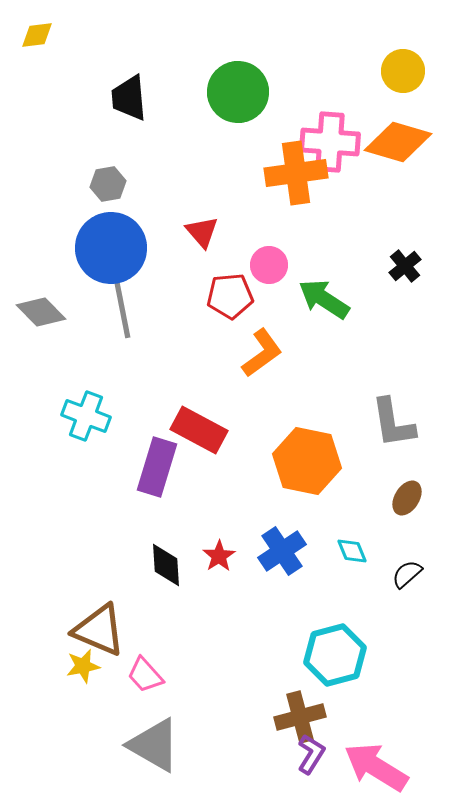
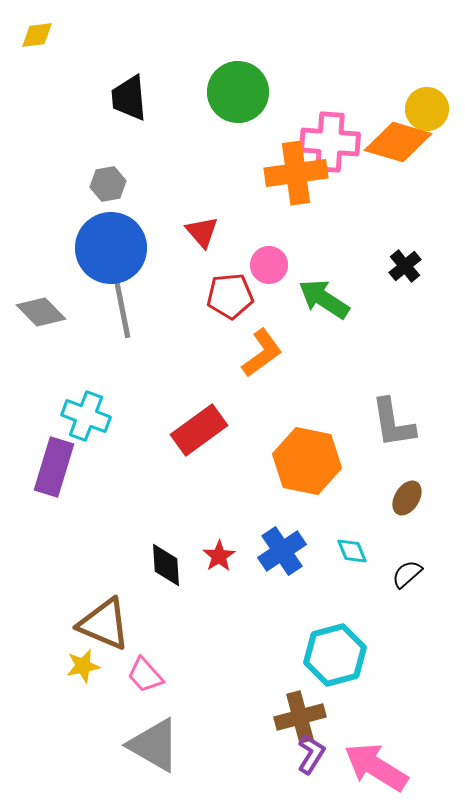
yellow circle: moved 24 px right, 38 px down
red rectangle: rotated 64 degrees counterclockwise
purple rectangle: moved 103 px left
brown triangle: moved 5 px right, 6 px up
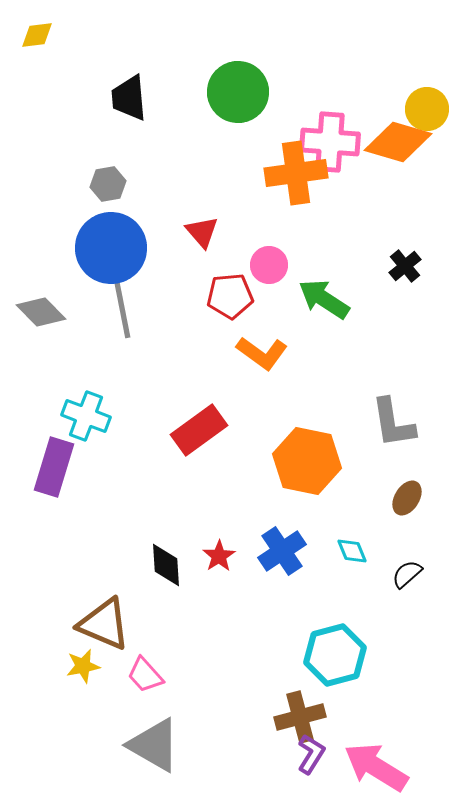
orange L-shape: rotated 72 degrees clockwise
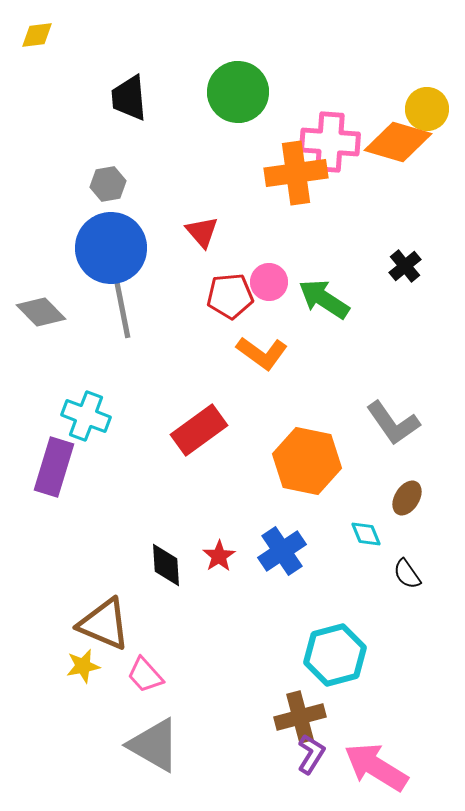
pink circle: moved 17 px down
gray L-shape: rotated 26 degrees counterclockwise
cyan diamond: moved 14 px right, 17 px up
black semicircle: rotated 84 degrees counterclockwise
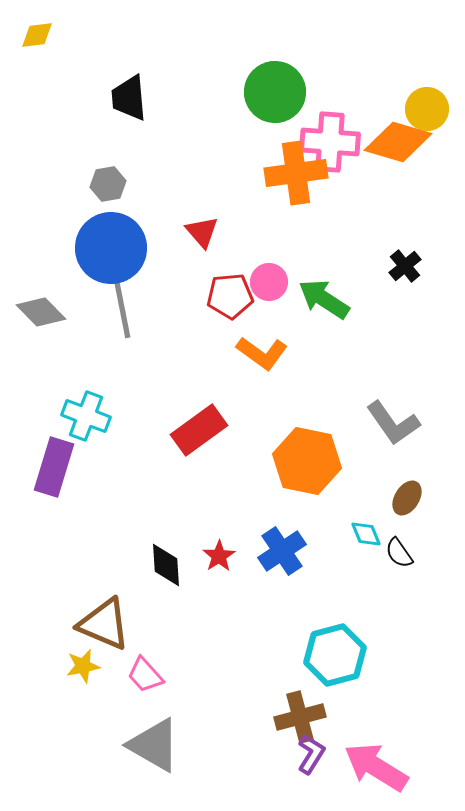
green circle: moved 37 px right
black semicircle: moved 8 px left, 21 px up
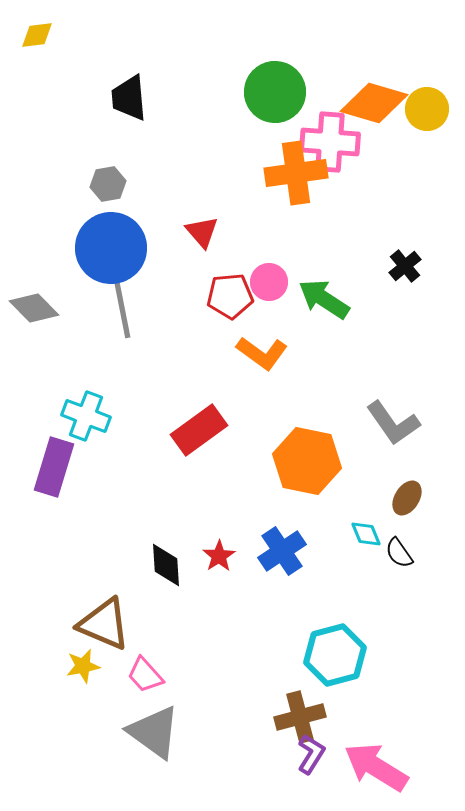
orange diamond: moved 24 px left, 39 px up
gray diamond: moved 7 px left, 4 px up
gray triangle: moved 13 px up; rotated 6 degrees clockwise
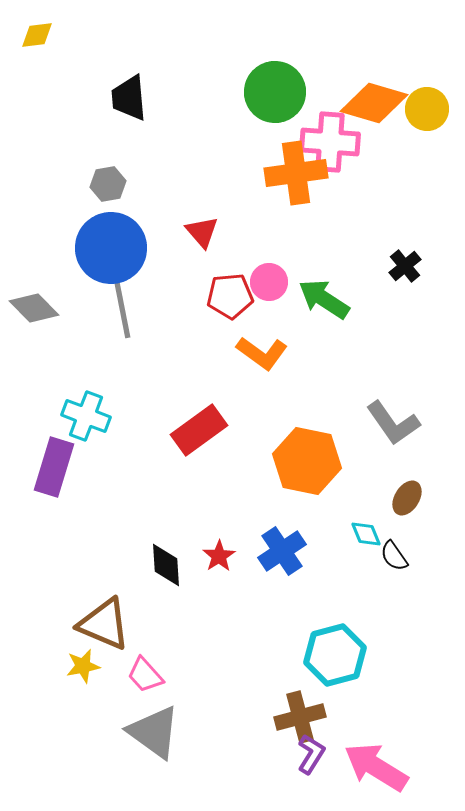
black semicircle: moved 5 px left, 3 px down
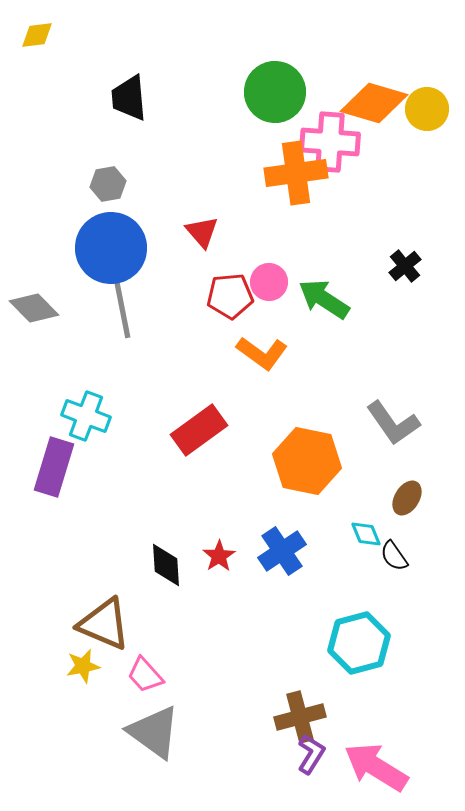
cyan hexagon: moved 24 px right, 12 px up
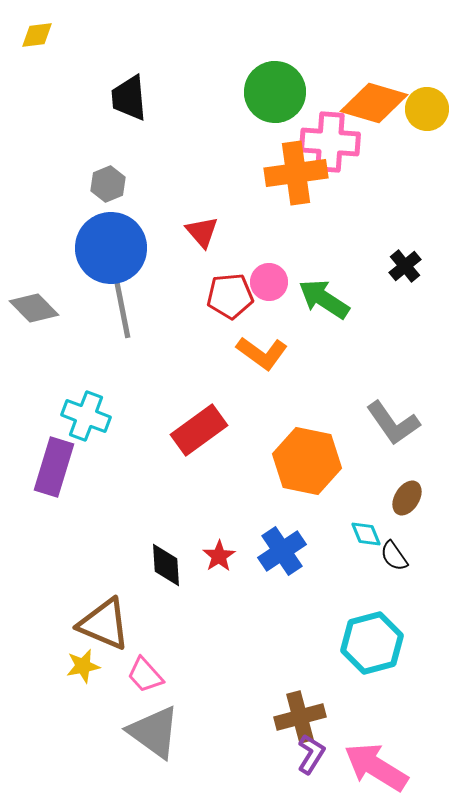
gray hexagon: rotated 12 degrees counterclockwise
cyan hexagon: moved 13 px right
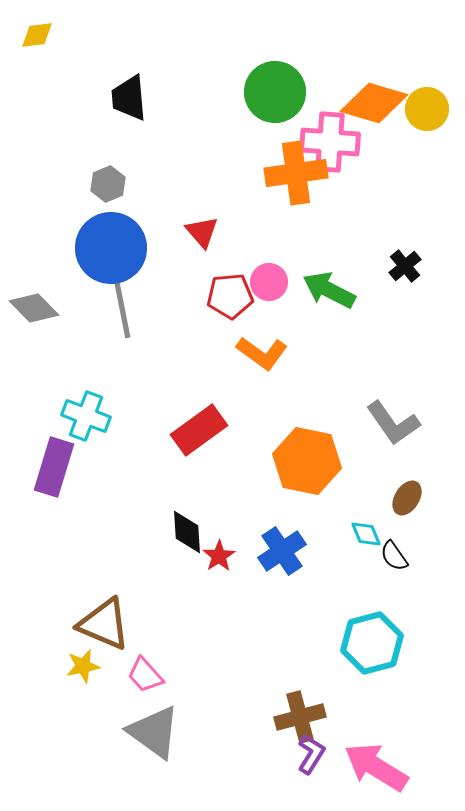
green arrow: moved 5 px right, 9 px up; rotated 6 degrees counterclockwise
black diamond: moved 21 px right, 33 px up
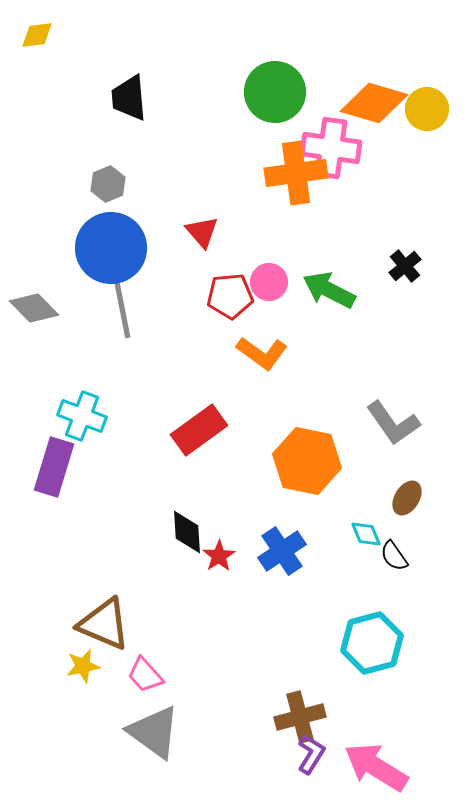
pink cross: moved 1 px right, 6 px down; rotated 4 degrees clockwise
cyan cross: moved 4 px left
